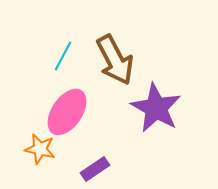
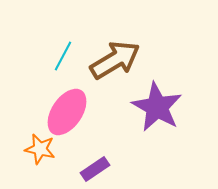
brown arrow: rotated 93 degrees counterclockwise
purple star: moved 1 px right, 1 px up
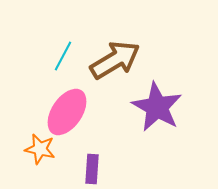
purple rectangle: moved 3 px left; rotated 52 degrees counterclockwise
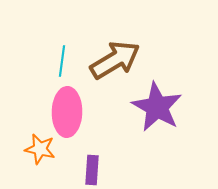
cyan line: moved 1 px left, 5 px down; rotated 20 degrees counterclockwise
pink ellipse: rotated 33 degrees counterclockwise
purple rectangle: moved 1 px down
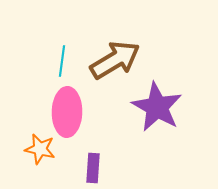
purple rectangle: moved 1 px right, 2 px up
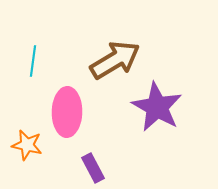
cyan line: moved 29 px left
orange star: moved 13 px left, 4 px up
purple rectangle: rotated 32 degrees counterclockwise
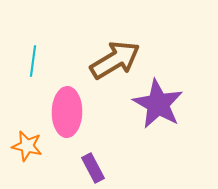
purple star: moved 1 px right, 3 px up
orange star: moved 1 px down
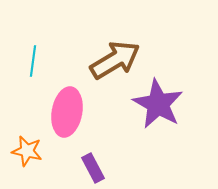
pink ellipse: rotated 9 degrees clockwise
orange star: moved 5 px down
